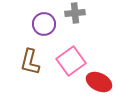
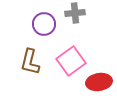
red ellipse: rotated 35 degrees counterclockwise
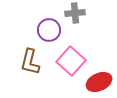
purple circle: moved 5 px right, 6 px down
pink square: rotated 12 degrees counterclockwise
red ellipse: rotated 15 degrees counterclockwise
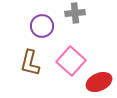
purple circle: moved 7 px left, 4 px up
brown L-shape: moved 1 px down
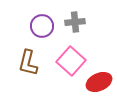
gray cross: moved 9 px down
brown L-shape: moved 2 px left
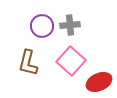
gray cross: moved 5 px left, 3 px down
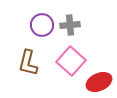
purple circle: moved 1 px up
